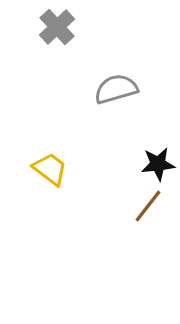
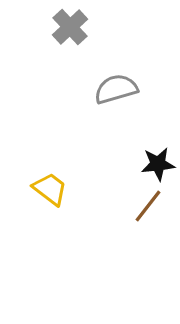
gray cross: moved 13 px right
yellow trapezoid: moved 20 px down
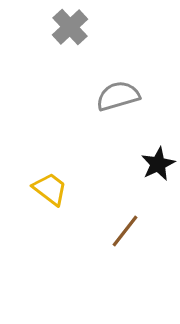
gray semicircle: moved 2 px right, 7 px down
black star: rotated 20 degrees counterclockwise
brown line: moved 23 px left, 25 px down
